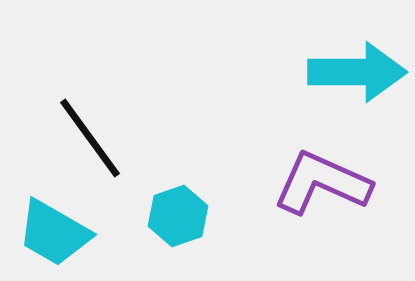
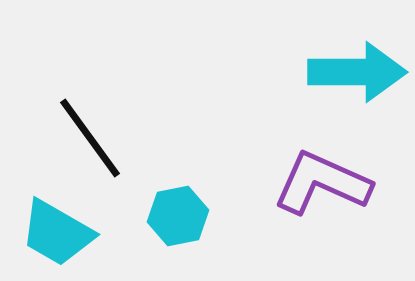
cyan hexagon: rotated 8 degrees clockwise
cyan trapezoid: moved 3 px right
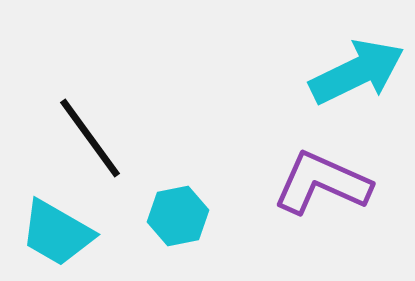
cyan arrow: rotated 26 degrees counterclockwise
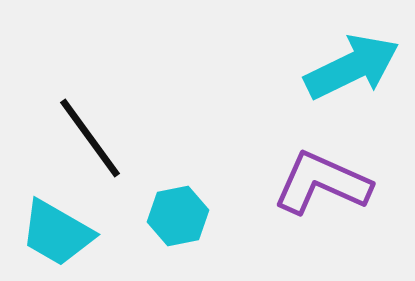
cyan arrow: moved 5 px left, 5 px up
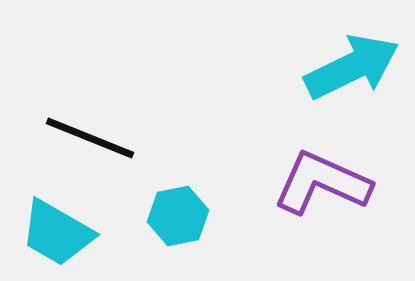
black line: rotated 32 degrees counterclockwise
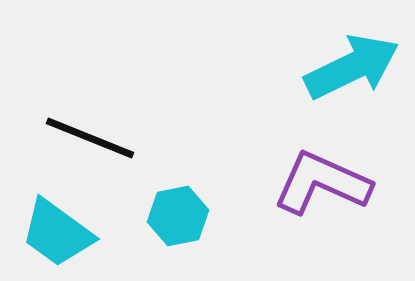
cyan trapezoid: rotated 6 degrees clockwise
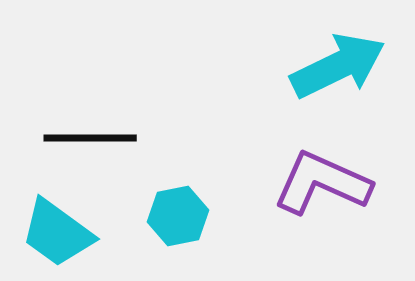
cyan arrow: moved 14 px left, 1 px up
black line: rotated 22 degrees counterclockwise
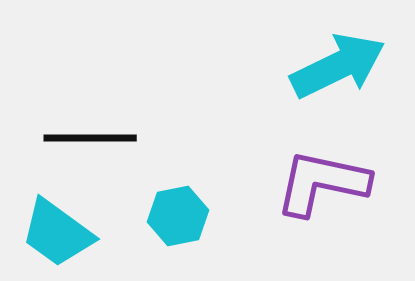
purple L-shape: rotated 12 degrees counterclockwise
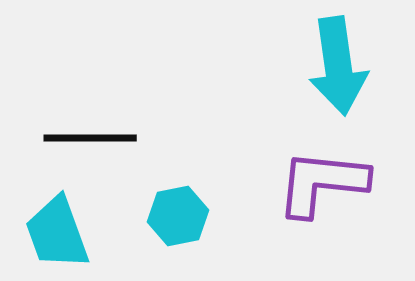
cyan arrow: rotated 108 degrees clockwise
purple L-shape: rotated 6 degrees counterclockwise
cyan trapezoid: rotated 34 degrees clockwise
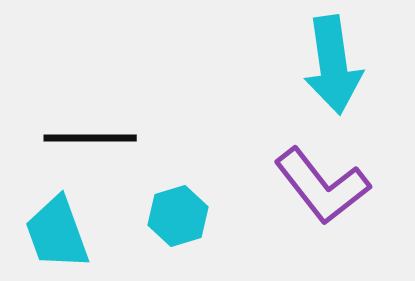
cyan arrow: moved 5 px left, 1 px up
purple L-shape: moved 3 px down; rotated 134 degrees counterclockwise
cyan hexagon: rotated 6 degrees counterclockwise
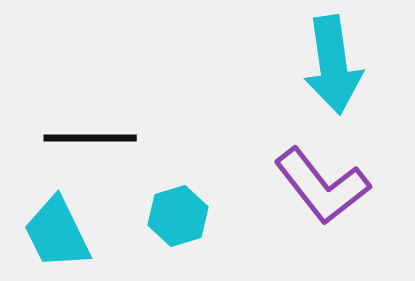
cyan trapezoid: rotated 6 degrees counterclockwise
